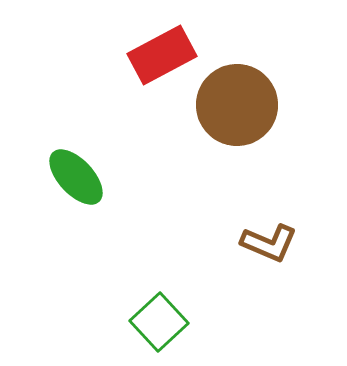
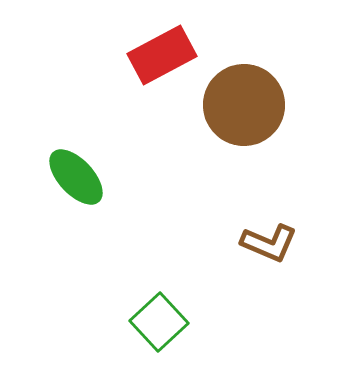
brown circle: moved 7 px right
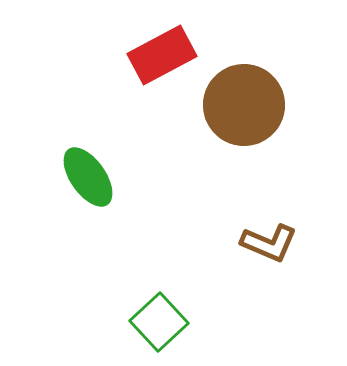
green ellipse: moved 12 px right; rotated 8 degrees clockwise
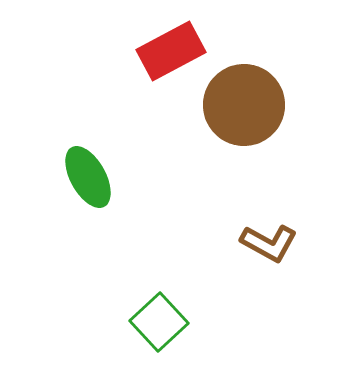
red rectangle: moved 9 px right, 4 px up
green ellipse: rotated 6 degrees clockwise
brown L-shape: rotated 6 degrees clockwise
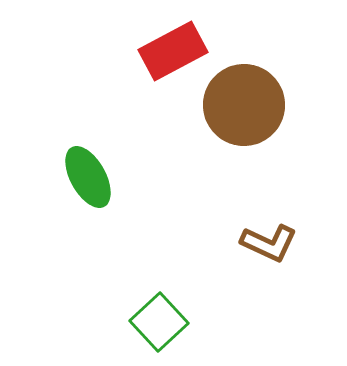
red rectangle: moved 2 px right
brown L-shape: rotated 4 degrees counterclockwise
